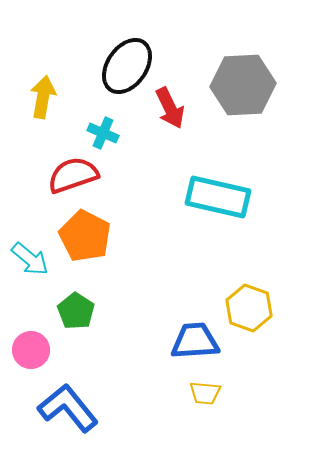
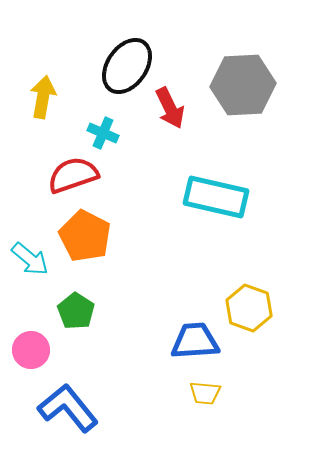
cyan rectangle: moved 2 px left
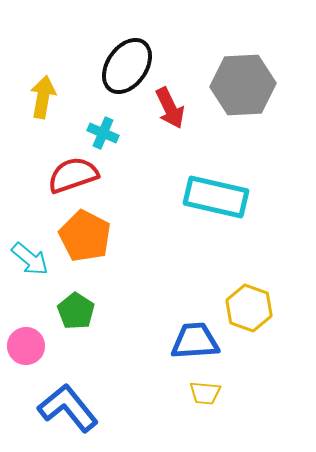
pink circle: moved 5 px left, 4 px up
